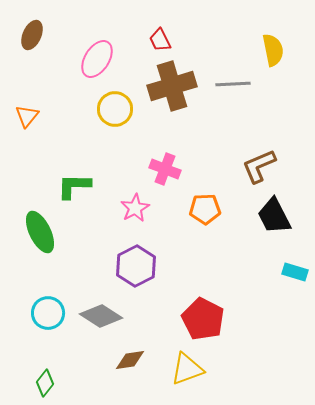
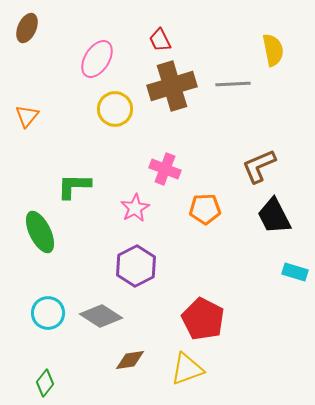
brown ellipse: moved 5 px left, 7 px up
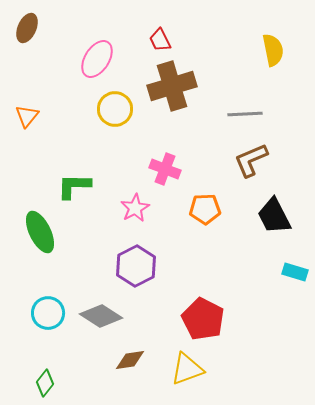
gray line: moved 12 px right, 30 px down
brown L-shape: moved 8 px left, 6 px up
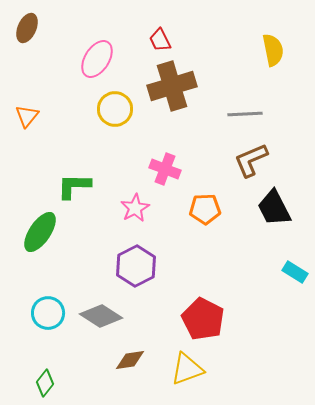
black trapezoid: moved 8 px up
green ellipse: rotated 60 degrees clockwise
cyan rectangle: rotated 15 degrees clockwise
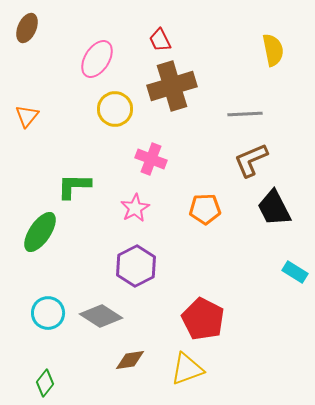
pink cross: moved 14 px left, 10 px up
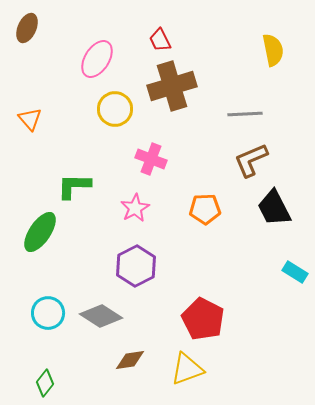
orange triangle: moved 3 px right, 3 px down; rotated 20 degrees counterclockwise
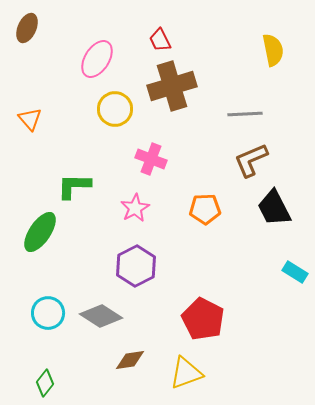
yellow triangle: moved 1 px left, 4 px down
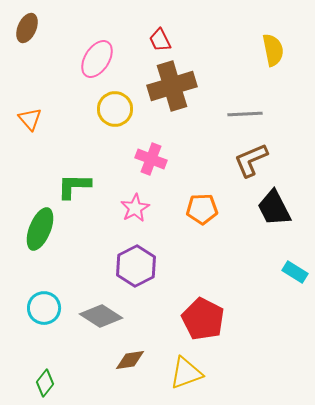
orange pentagon: moved 3 px left
green ellipse: moved 3 px up; rotated 12 degrees counterclockwise
cyan circle: moved 4 px left, 5 px up
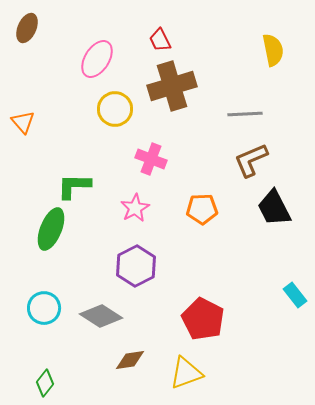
orange triangle: moved 7 px left, 3 px down
green ellipse: moved 11 px right
cyan rectangle: moved 23 px down; rotated 20 degrees clockwise
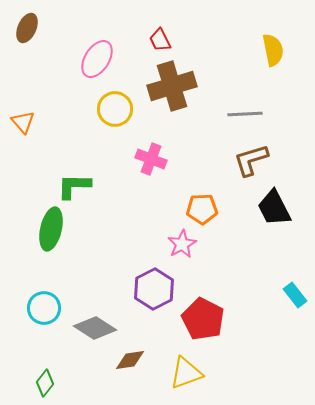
brown L-shape: rotated 6 degrees clockwise
pink star: moved 47 px right, 36 px down
green ellipse: rotated 9 degrees counterclockwise
purple hexagon: moved 18 px right, 23 px down
gray diamond: moved 6 px left, 12 px down
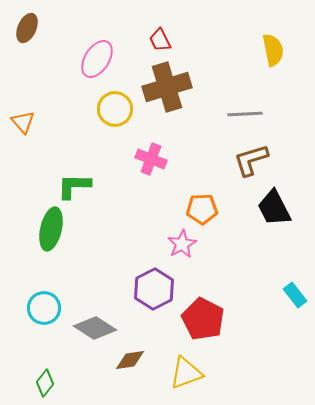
brown cross: moved 5 px left, 1 px down
